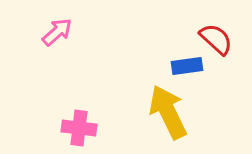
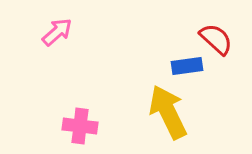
pink cross: moved 1 px right, 2 px up
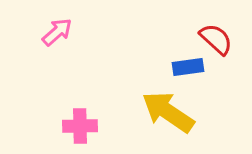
blue rectangle: moved 1 px right, 1 px down
yellow arrow: rotated 30 degrees counterclockwise
pink cross: rotated 8 degrees counterclockwise
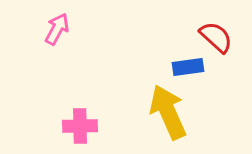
pink arrow: moved 3 px up; rotated 20 degrees counterclockwise
red semicircle: moved 2 px up
yellow arrow: rotated 32 degrees clockwise
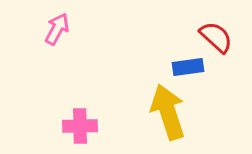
yellow arrow: rotated 6 degrees clockwise
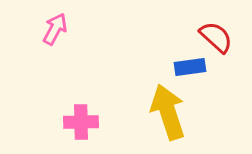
pink arrow: moved 2 px left
blue rectangle: moved 2 px right
pink cross: moved 1 px right, 4 px up
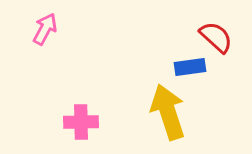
pink arrow: moved 10 px left
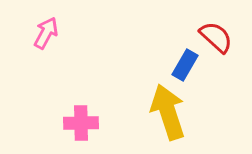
pink arrow: moved 1 px right, 4 px down
blue rectangle: moved 5 px left, 2 px up; rotated 52 degrees counterclockwise
pink cross: moved 1 px down
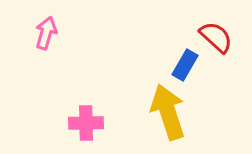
pink arrow: rotated 12 degrees counterclockwise
pink cross: moved 5 px right
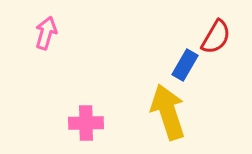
red semicircle: rotated 78 degrees clockwise
